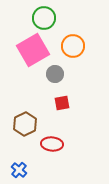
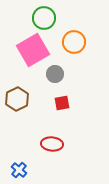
orange circle: moved 1 px right, 4 px up
brown hexagon: moved 8 px left, 25 px up
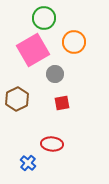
blue cross: moved 9 px right, 7 px up
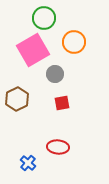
red ellipse: moved 6 px right, 3 px down
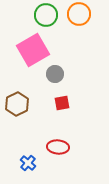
green circle: moved 2 px right, 3 px up
orange circle: moved 5 px right, 28 px up
brown hexagon: moved 5 px down
